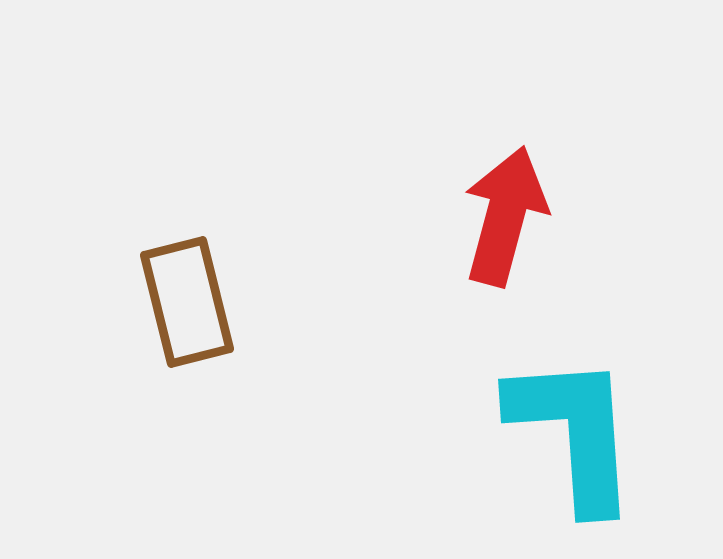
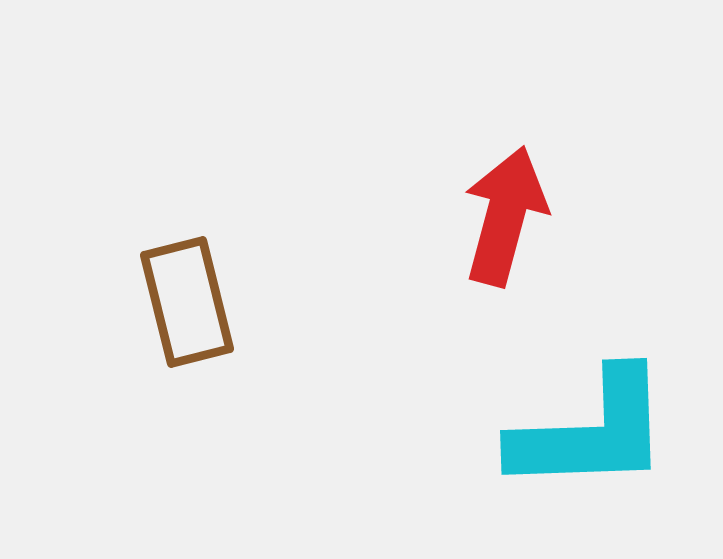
cyan L-shape: moved 17 px right; rotated 92 degrees clockwise
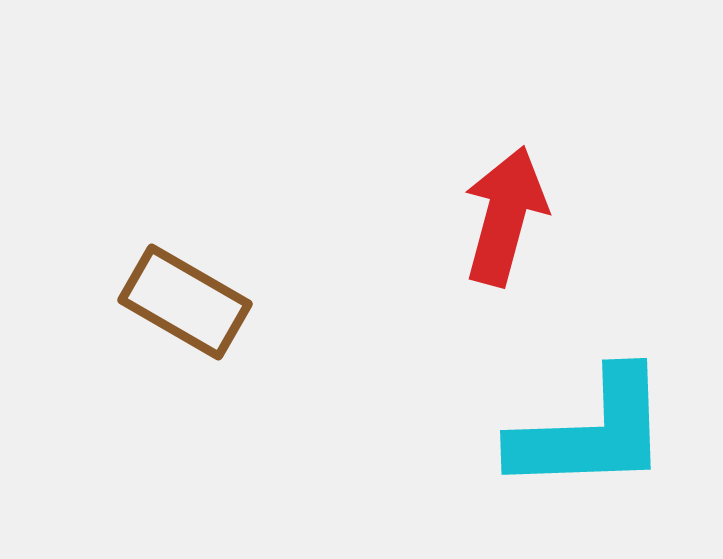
brown rectangle: moved 2 px left; rotated 46 degrees counterclockwise
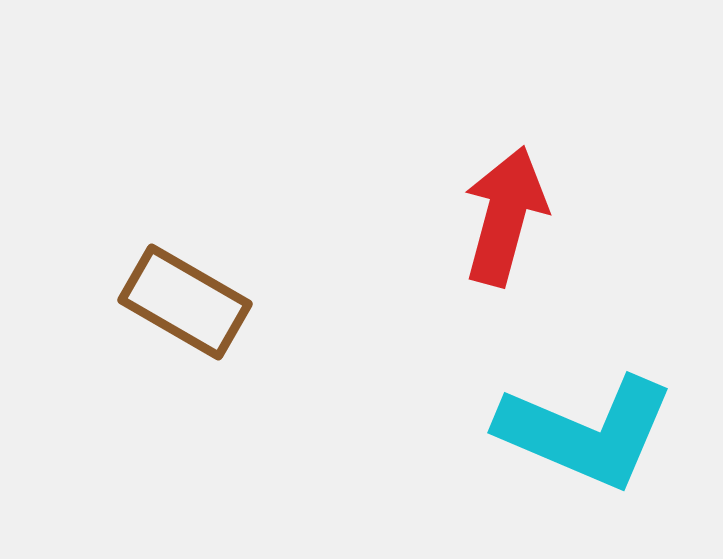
cyan L-shape: moved 5 px left; rotated 25 degrees clockwise
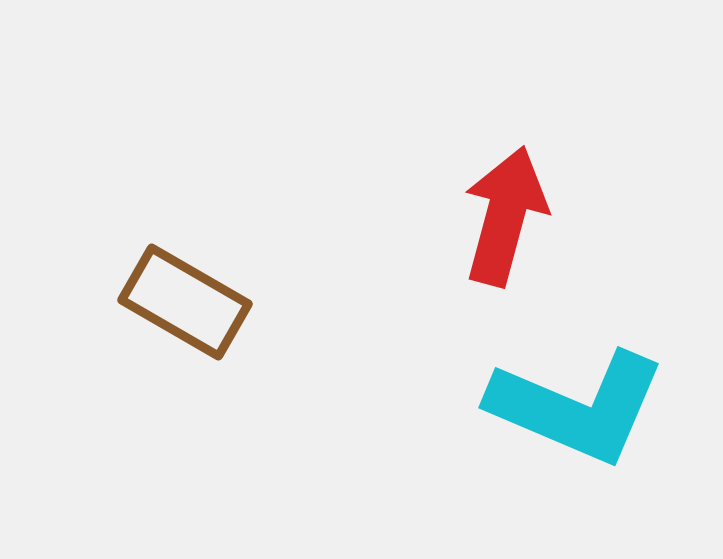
cyan L-shape: moved 9 px left, 25 px up
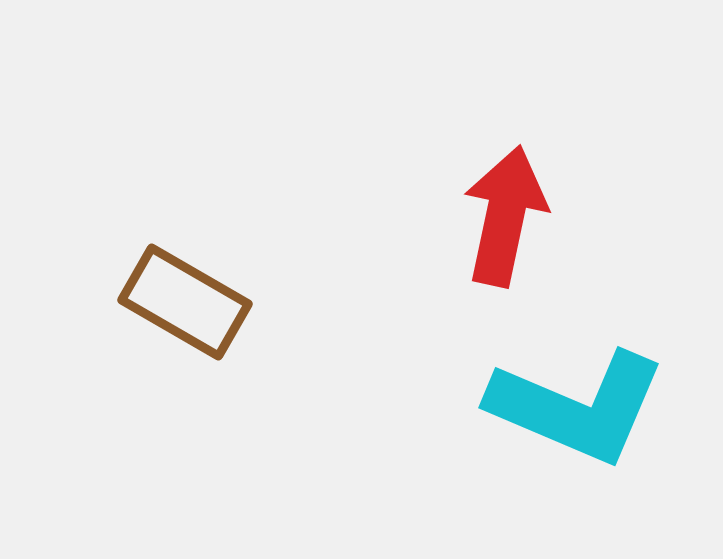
red arrow: rotated 3 degrees counterclockwise
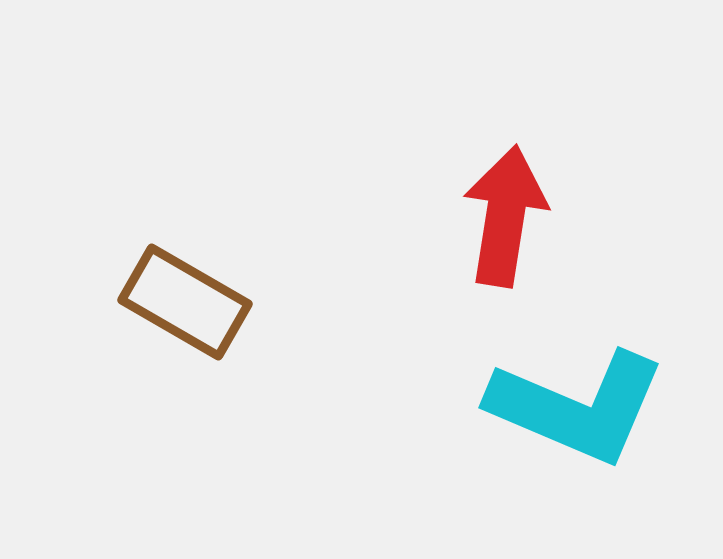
red arrow: rotated 3 degrees counterclockwise
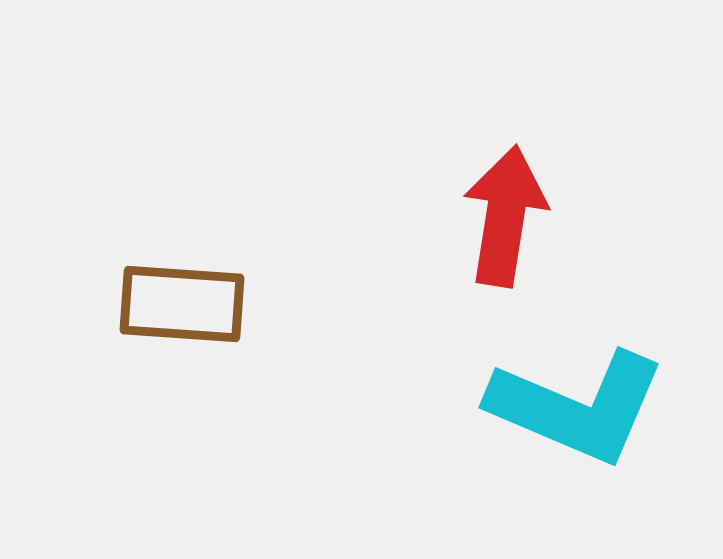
brown rectangle: moved 3 px left, 2 px down; rotated 26 degrees counterclockwise
